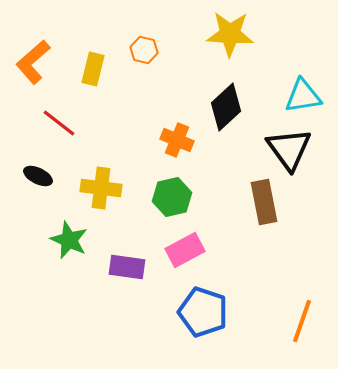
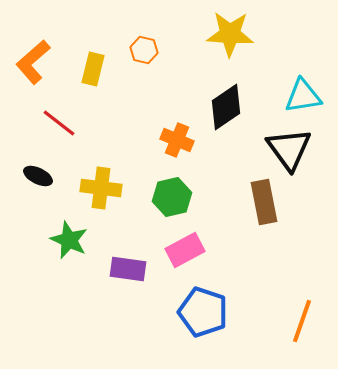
black diamond: rotated 9 degrees clockwise
purple rectangle: moved 1 px right, 2 px down
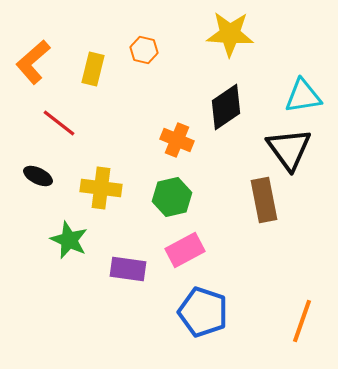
brown rectangle: moved 2 px up
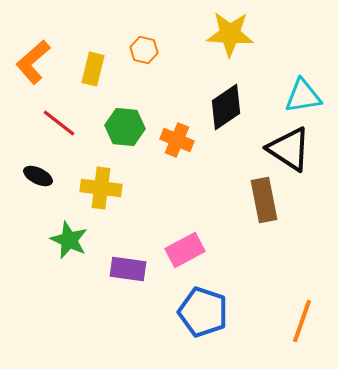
black triangle: rotated 21 degrees counterclockwise
green hexagon: moved 47 px left, 70 px up; rotated 18 degrees clockwise
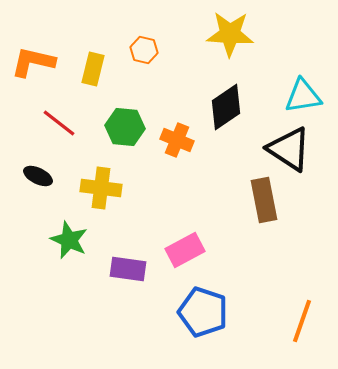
orange L-shape: rotated 54 degrees clockwise
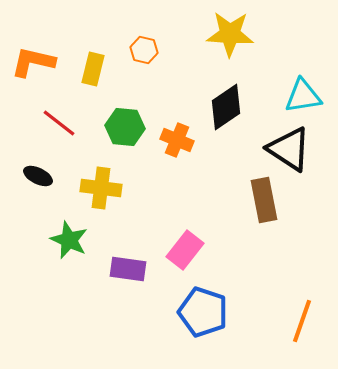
pink rectangle: rotated 24 degrees counterclockwise
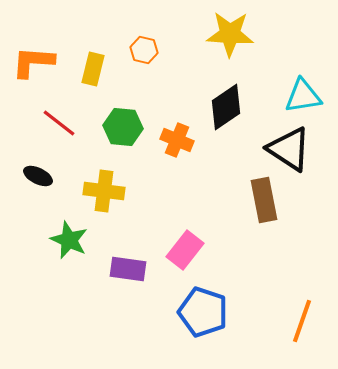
orange L-shape: rotated 9 degrees counterclockwise
green hexagon: moved 2 px left
yellow cross: moved 3 px right, 3 px down
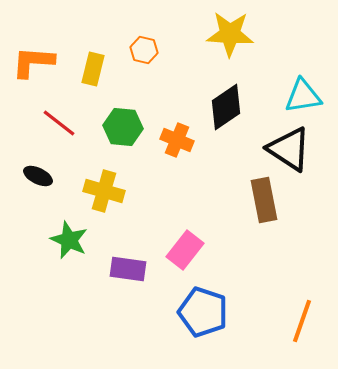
yellow cross: rotated 9 degrees clockwise
